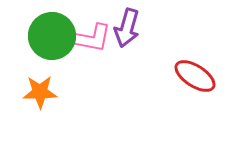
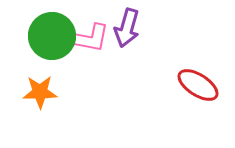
pink L-shape: moved 2 px left
red ellipse: moved 3 px right, 9 px down
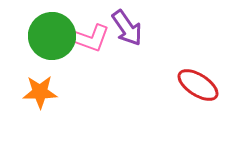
purple arrow: rotated 51 degrees counterclockwise
pink L-shape: rotated 9 degrees clockwise
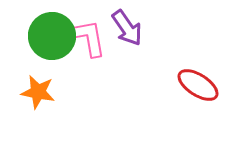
pink L-shape: rotated 120 degrees counterclockwise
orange star: moved 2 px left; rotated 12 degrees clockwise
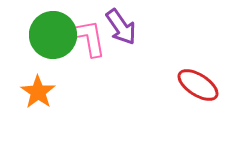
purple arrow: moved 6 px left, 1 px up
green circle: moved 1 px right, 1 px up
orange star: rotated 24 degrees clockwise
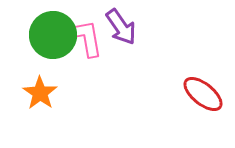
pink L-shape: moved 3 px left
red ellipse: moved 5 px right, 9 px down; rotated 6 degrees clockwise
orange star: moved 2 px right, 1 px down
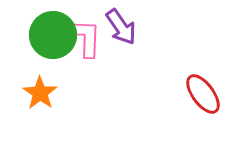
pink L-shape: rotated 12 degrees clockwise
red ellipse: rotated 15 degrees clockwise
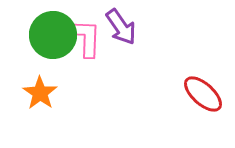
red ellipse: rotated 12 degrees counterclockwise
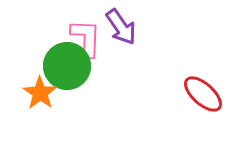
green circle: moved 14 px right, 31 px down
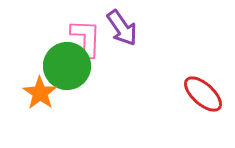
purple arrow: moved 1 px right, 1 px down
